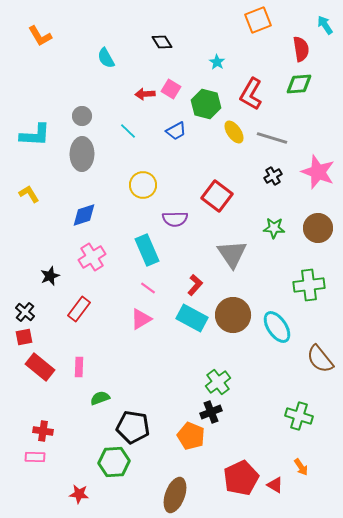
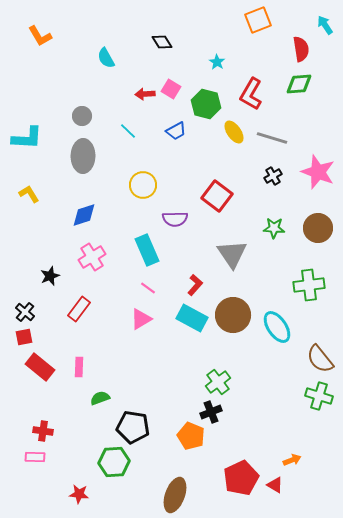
cyan L-shape at (35, 135): moved 8 px left, 3 px down
gray ellipse at (82, 154): moved 1 px right, 2 px down
green cross at (299, 416): moved 20 px right, 20 px up
orange arrow at (301, 467): moved 9 px left, 7 px up; rotated 78 degrees counterclockwise
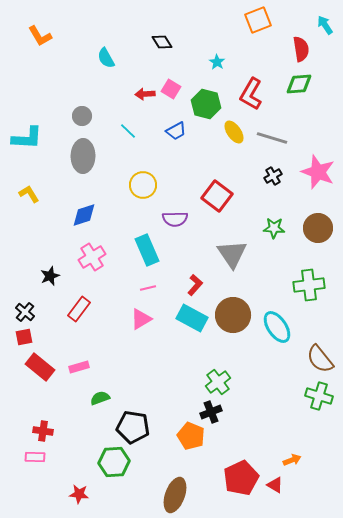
pink line at (148, 288): rotated 49 degrees counterclockwise
pink rectangle at (79, 367): rotated 72 degrees clockwise
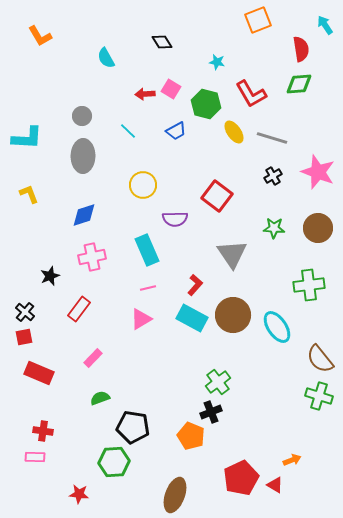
cyan star at (217, 62): rotated 21 degrees counterclockwise
red L-shape at (251, 94): rotated 60 degrees counterclockwise
yellow L-shape at (29, 194): rotated 10 degrees clockwise
pink cross at (92, 257): rotated 20 degrees clockwise
red rectangle at (40, 367): moved 1 px left, 6 px down; rotated 16 degrees counterclockwise
pink rectangle at (79, 367): moved 14 px right, 9 px up; rotated 30 degrees counterclockwise
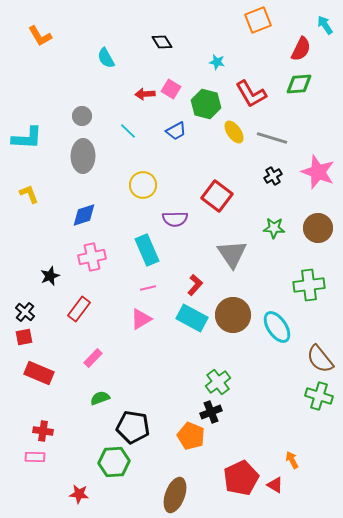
red semicircle at (301, 49): rotated 35 degrees clockwise
orange arrow at (292, 460): rotated 96 degrees counterclockwise
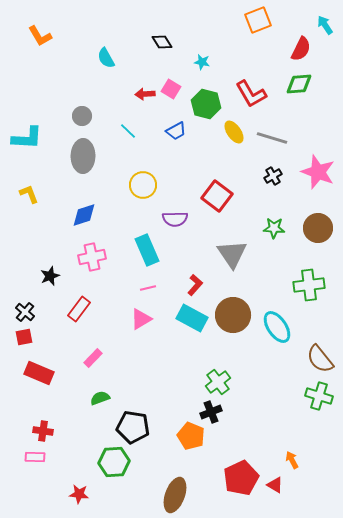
cyan star at (217, 62): moved 15 px left
